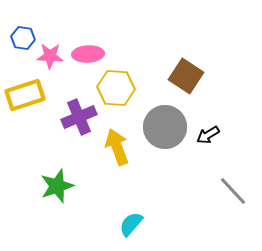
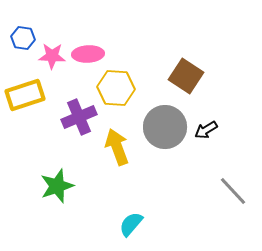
pink star: moved 2 px right
black arrow: moved 2 px left, 5 px up
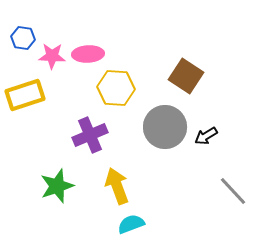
purple cross: moved 11 px right, 18 px down
black arrow: moved 6 px down
yellow arrow: moved 39 px down
cyan semicircle: rotated 28 degrees clockwise
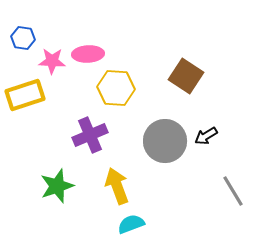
pink star: moved 5 px down
gray circle: moved 14 px down
gray line: rotated 12 degrees clockwise
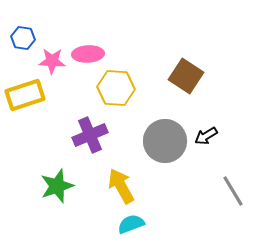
yellow arrow: moved 4 px right; rotated 9 degrees counterclockwise
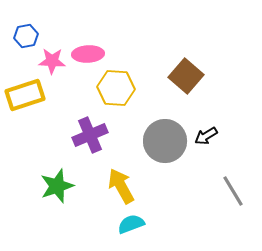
blue hexagon: moved 3 px right, 2 px up; rotated 20 degrees counterclockwise
brown square: rotated 8 degrees clockwise
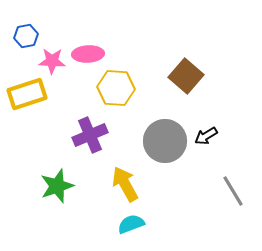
yellow rectangle: moved 2 px right, 1 px up
yellow arrow: moved 4 px right, 2 px up
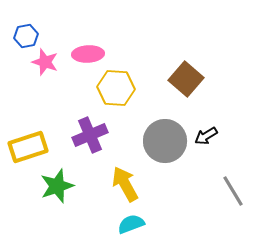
pink star: moved 7 px left, 1 px down; rotated 16 degrees clockwise
brown square: moved 3 px down
yellow rectangle: moved 1 px right, 53 px down
